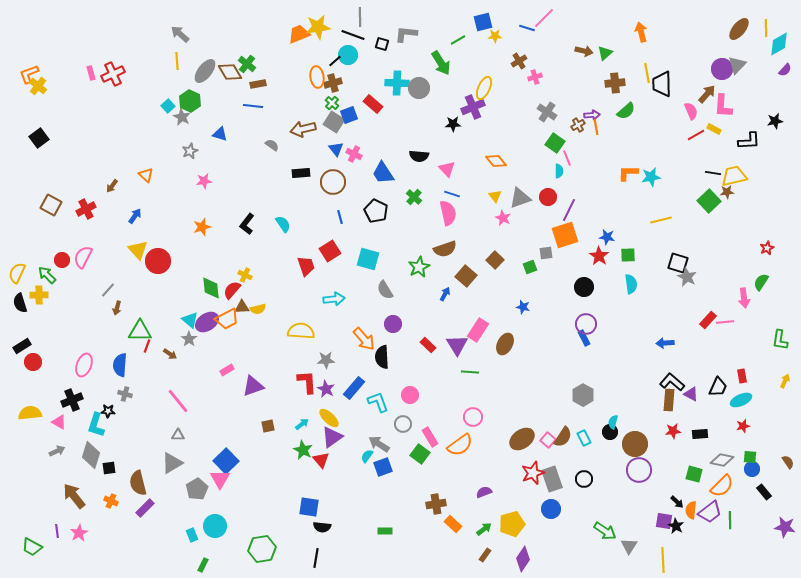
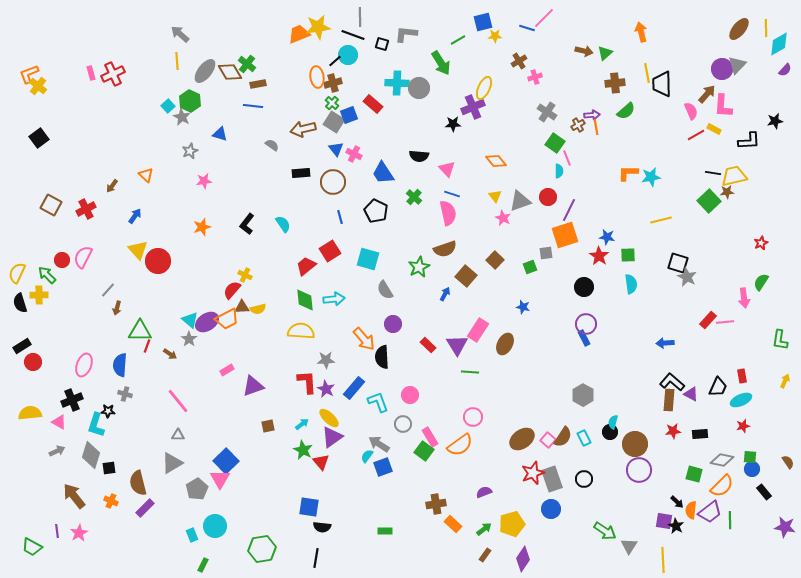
gray triangle at (520, 198): moved 3 px down
red star at (767, 248): moved 6 px left, 5 px up
red trapezoid at (306, 266): rotated 110 degrees counterclockwise
green diamond at (211, 288): moved 94 px right, 12 px down
green square at (420, 454): moved 4 px right, 3 px up
red triangle at (321, 460): moved 2 px down
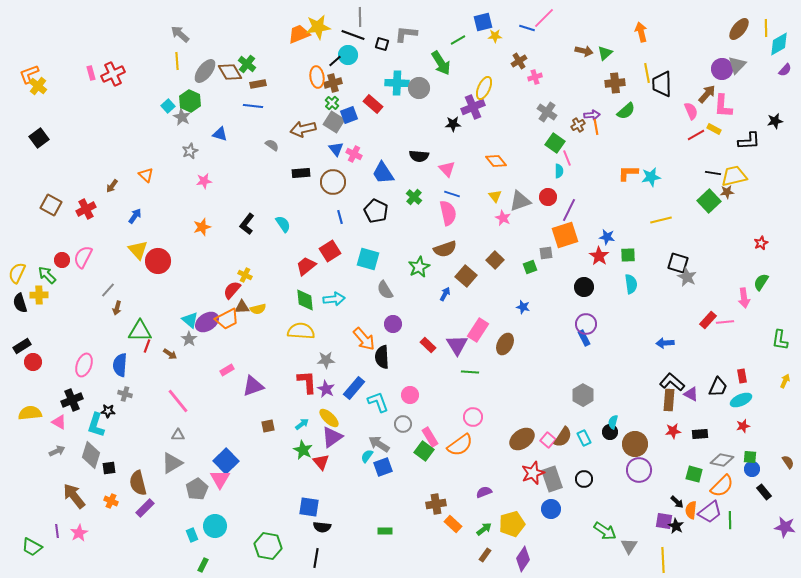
green hexagon at (262, 549): moved 6 px right, 3 px up; rotated 20 degrees clockwise
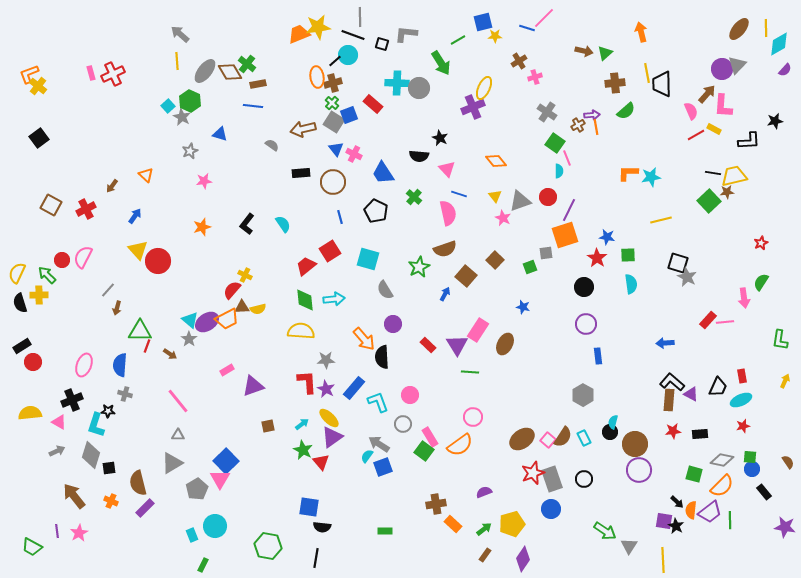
black star at (453, 124): moved 13 px left, 14 px down; rotated 28 degrees clockwise
blue line at (452, 194): moved 7 px right
red star at (599, 256): moved 2 px left, 2 px down
blue rectangle at (584, 338): moved 14 px right, 18 px down; rotated 21 degrees clockwise
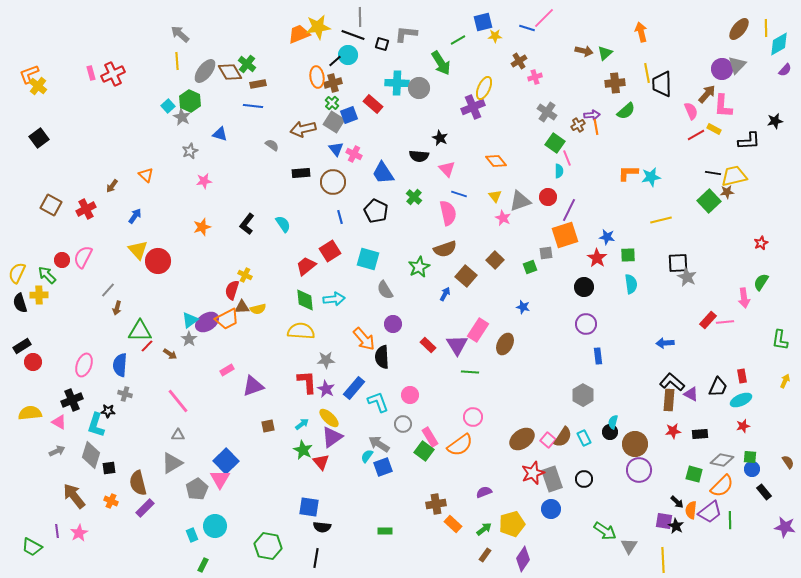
black square at (678, 263): rotated 20 degrees counterclockwise
red semicircle at (232, 290): rotated 24 degrees counterclockwise
cyan triangle at (190, 320): rotated 42 degrees clockwise
red line at (147, 346): rotated 24 degrees clockwise
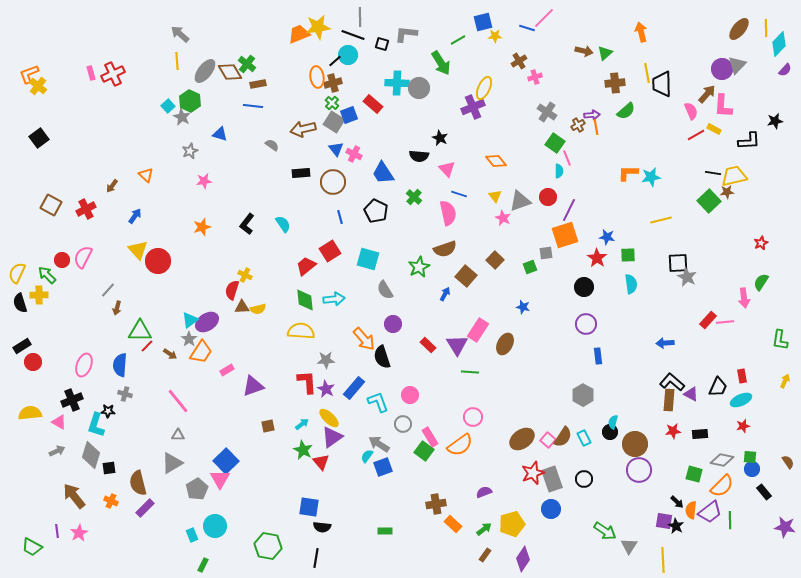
cyan diamond at (779, 44): rotated 15 degrees counterclockwise
orange trapezoid at (227, 319): moved 26 px left, 33 px down; rotated 30 degrees counterclockwise
black semicircle at (382, 357): rotated 15 degrees counterclockwise
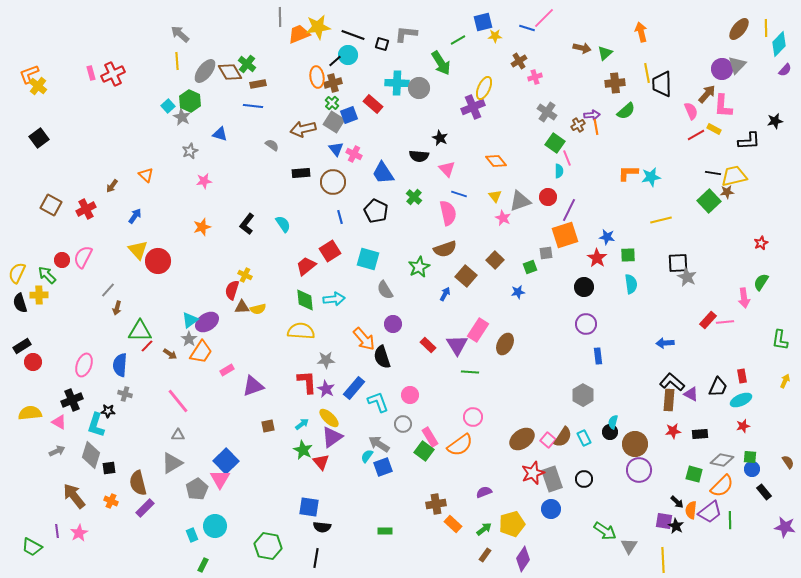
gray line at (360, 17): moved 80 px left
brown arrow at (584, 51): moved 2 px left, 3 px up
blue star at (523, 307): moved 5 px left, 15 px up; rotated 24 degrees counterclockwise
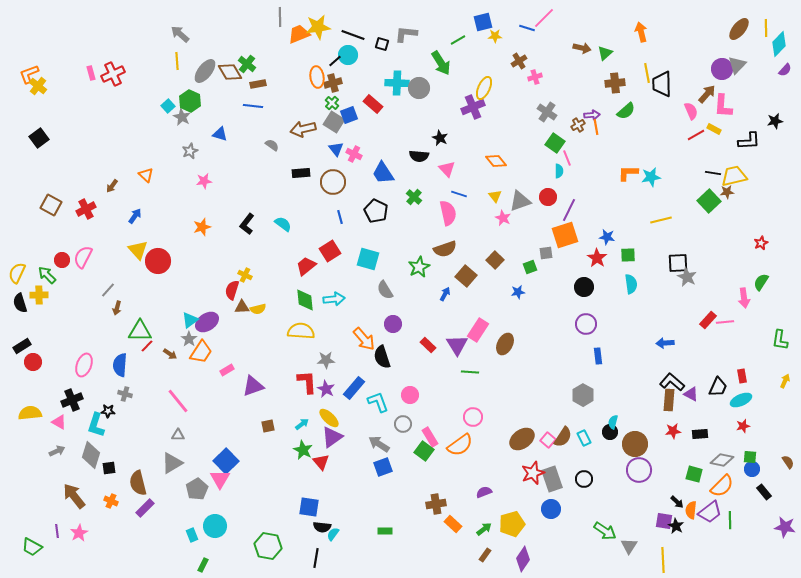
cyan semicircle at (283, 224): rotated 18 degrees counterclockwise
cyan semicircle at (367, 456): moved 34 px left, 78 px down
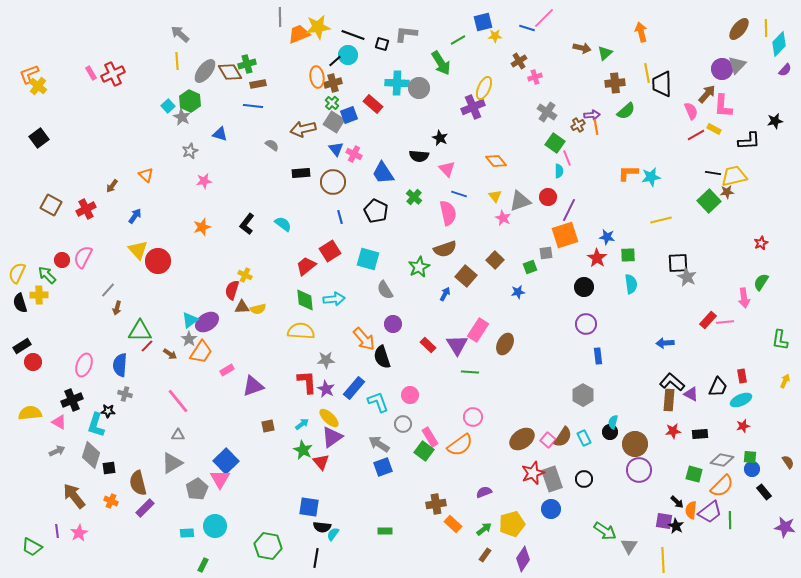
green cross at (247, 64): rotated 36 degrees clockwise
pink rectangle at (91, 73): rotated 16 degrees counterclockwise
cyan rectangle at (192, 535): moved 5 px left, 2 px up; rotated 72 degrees counterclockwise
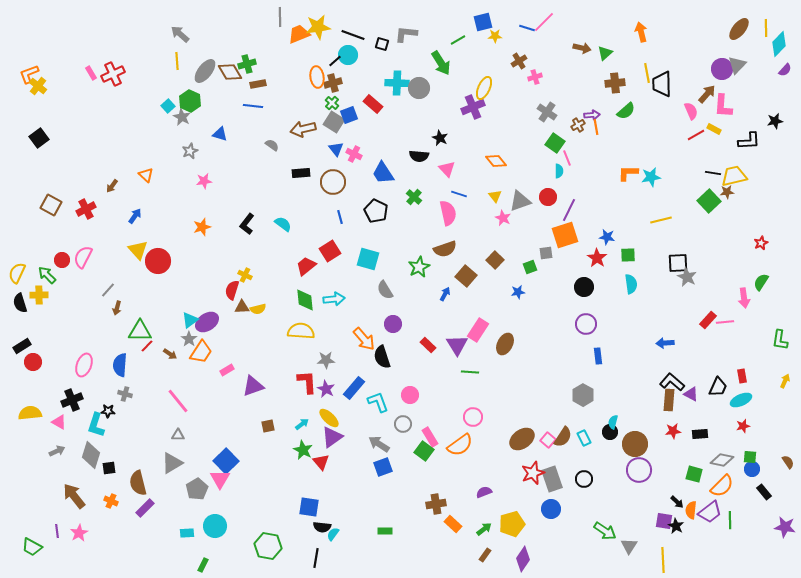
pink line at (544, 18): moved 4 px down
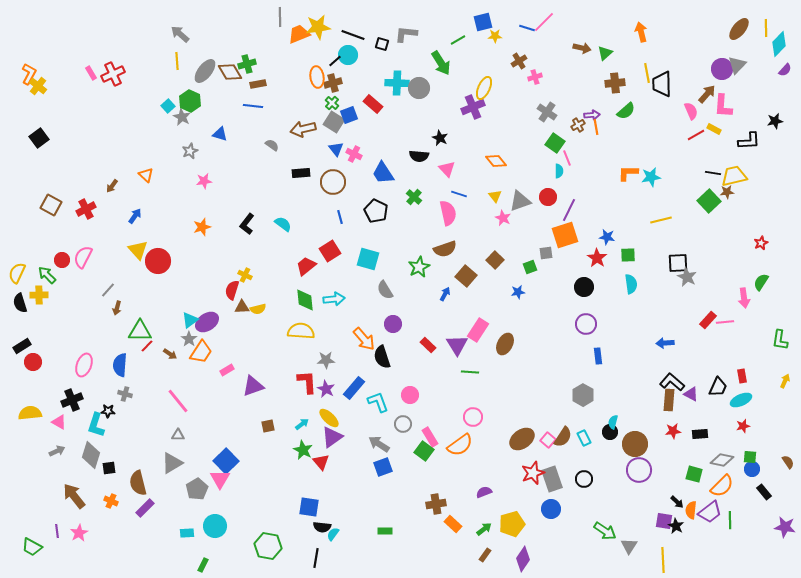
orange L-shape at (29, 74): rotated 140 degrees clockwise
